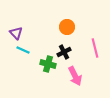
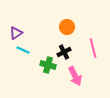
purple triangle: rotated 40 degrees clockwise
pink line: moved 2 px left
green cross: moved 1 px down
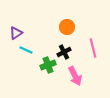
cyan line: moved 3 px right
green cross: rotated 35 degrees counterclockwise
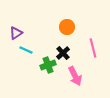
black cross: moved 1 px left, 1 px down; rotated 16 degrees counterclockwise
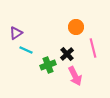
orange circle: moved 9 px right
black cross: moved 4 px right, 1 px down
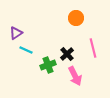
orange circle: moved 9 px up
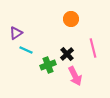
orange circle: moved 5 px left, 1 px down
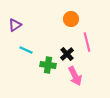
purple triangle: moved 1 px left, 8 px up
pink line: moved 6 px left, 6 px up
green cross: rotated 28 degrees clockwise
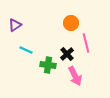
orange circle: moved 4 px down
pink line: moved 1 px left, 1 px down
